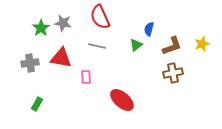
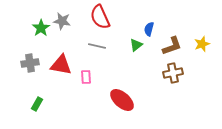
gray star: moved 1 px left, 2 px up
red triangle: moved 7 px down
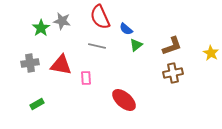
blue semicircle: moved 23 px left; rotated 64 degrees counterclockwise
yellow star: moved 9 px right, 9 px down; rotated 21 degrees counterclockwise
pink rectangle: moved 1 px down
red ellipse: moved 2 px right
green rectangle: rotated 32 degrees clockwise
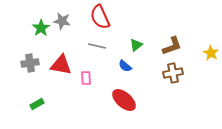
blue semicircle: moved 1 px left, 37 px down
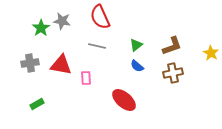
blue semicircle: moved 12 px right
